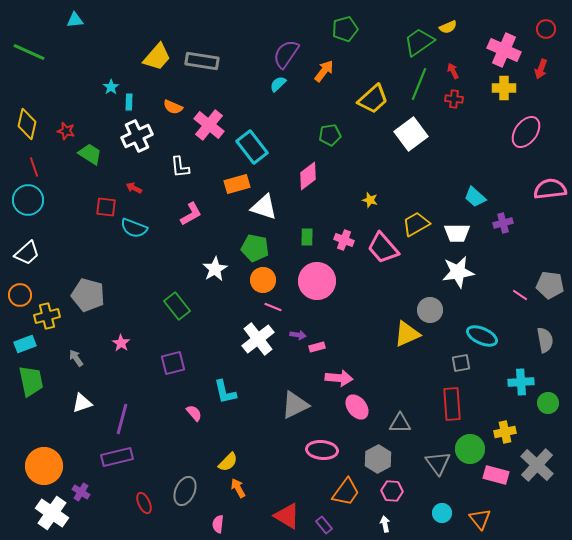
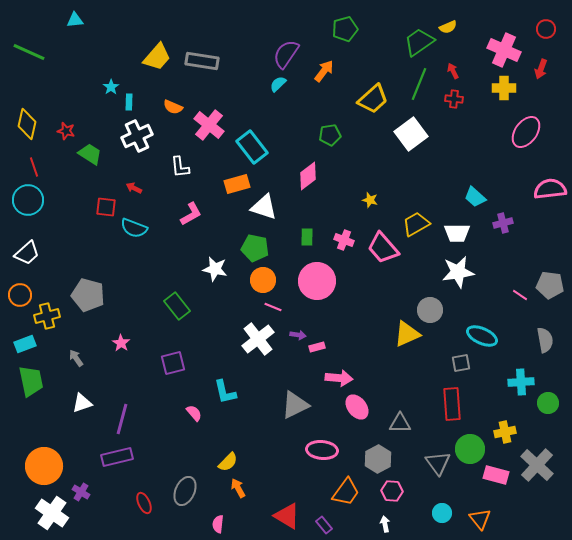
white star at (215, 269): rotated 30 degrees counterclockwise
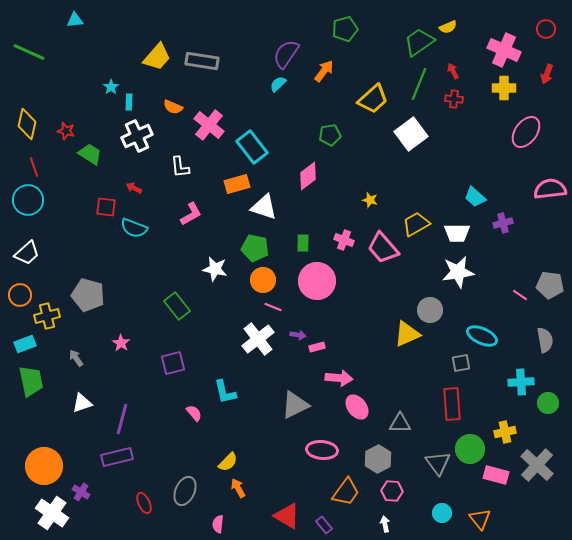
red arrow at (541, 69): moved 6 px right, 5 px down
green rectangle at (307, 237): moved 4 px left, 6 px down
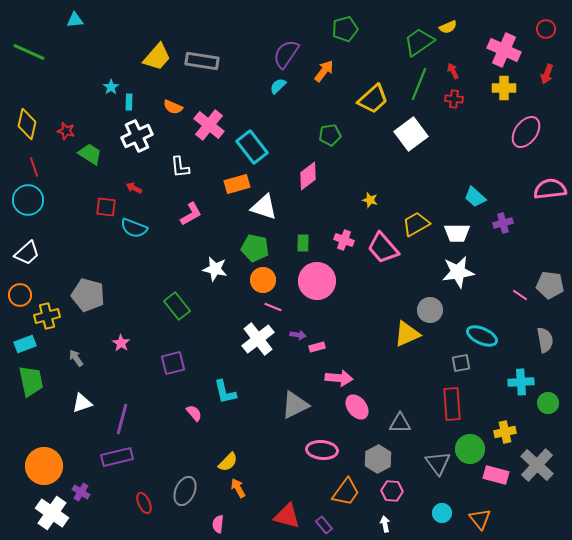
cyan semicircle at (278, 84): moved 2 px down
red triangle at (287, 516): rotated 16 degrees counterclockwise
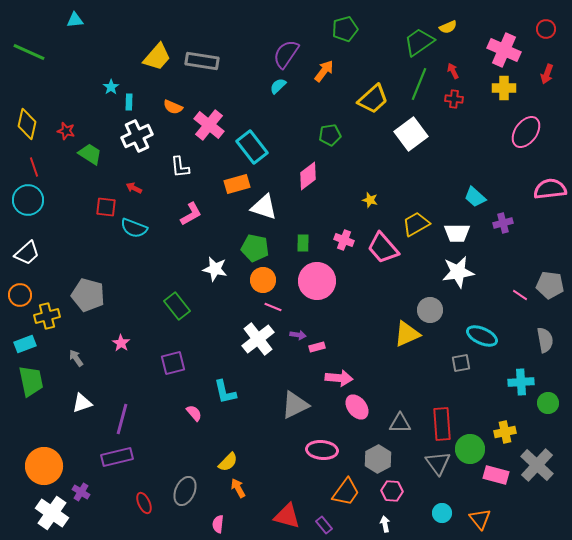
red rectangle at (452, 404): moved 10 px left, 20 px down
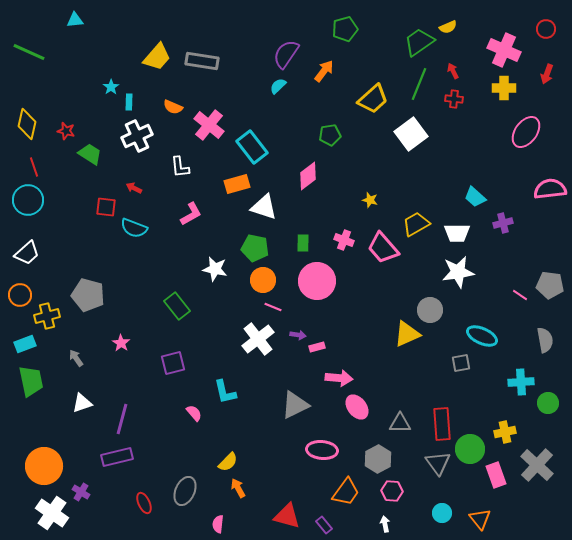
pink rectangle at (496, 475): rotated 55 degrees clockwise
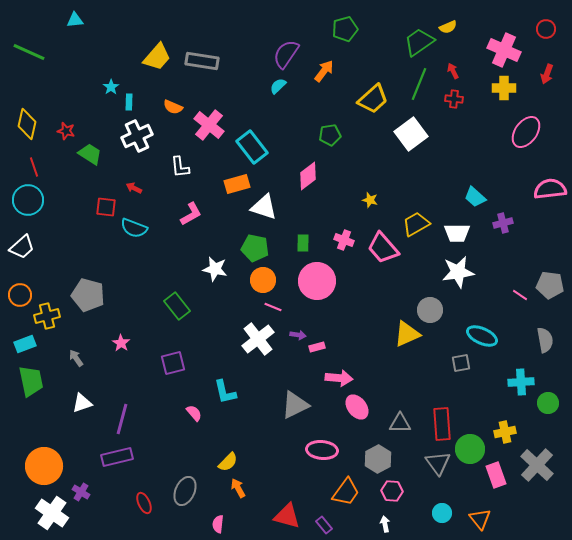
white trapezoid at (27, 253): moved 5 px left, 6 px up
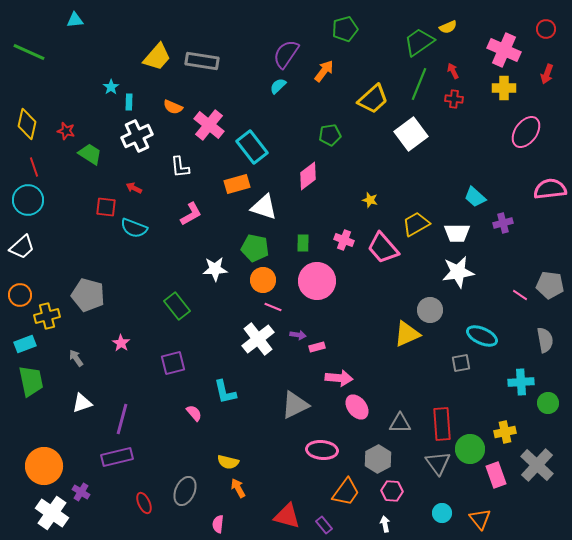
white star at (215, 269): rotated 15 degrees counterclockwise
yellow semicircle at (228, 462): rotated 60 degrees clockwise
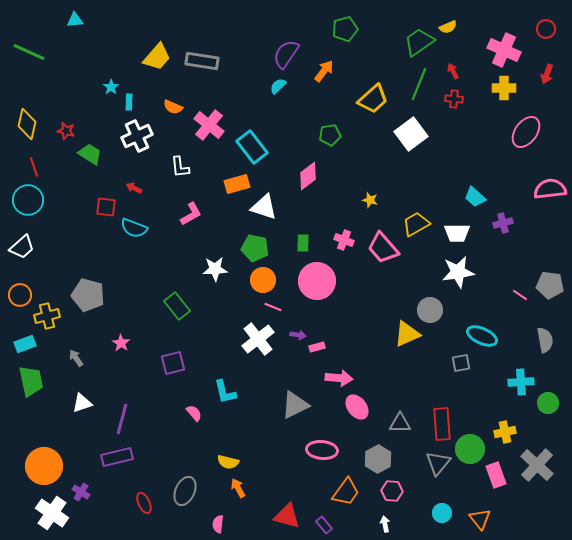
gray triangle at (438, 463): rotated 16 degrees clockwise
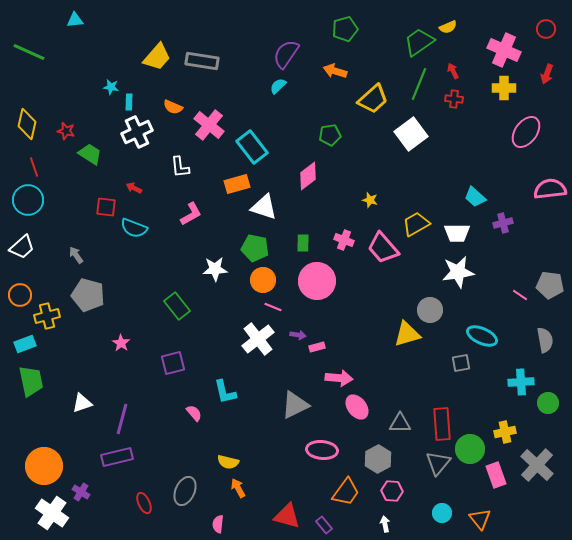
orange arrow at (324, 71): moved 11 px right; rotated 110 degrees counterclockwise
cyan star at (111, 87): rotated 28 degrees counterclockwise
white cross at (137, 136): moved 4 px up
yellow triangle at (407, 334): rotated 8 degrees clockwise
gray arrow at (76, 358): moved 103 px up
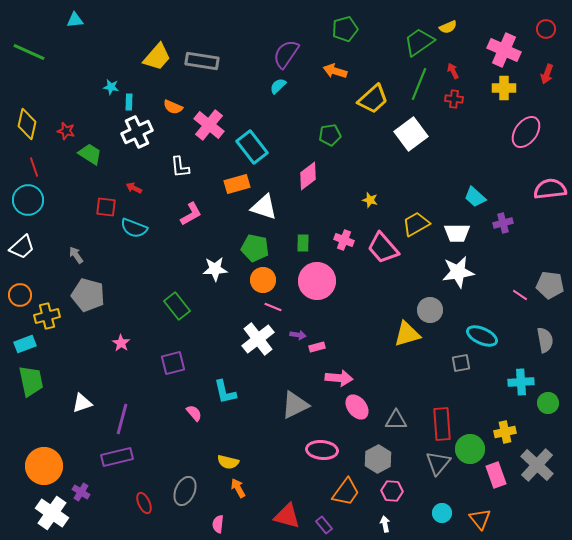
gray triangle at (400, 423): moved 4 px left, 3 px up
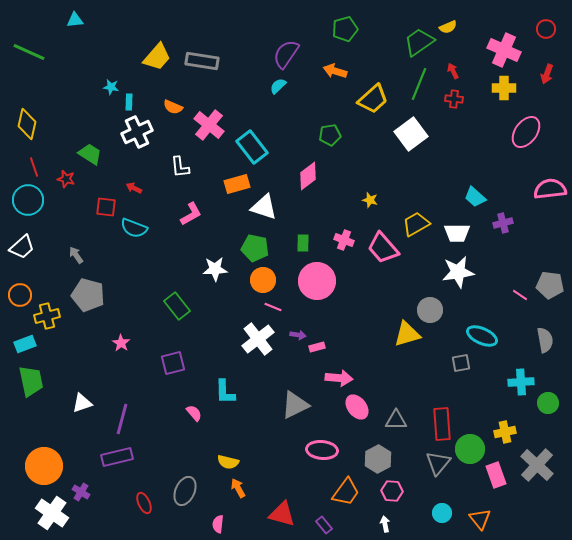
red star at (66, 131): moved 48 px down
cyan L-shape at (225, 392): rotated 12 degrees clockwise
red triangle at (287, 516): moved 5 px left, 2 px up
